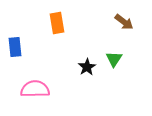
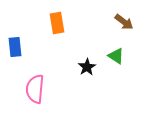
green triangle: moved 2 px right, 3 px up; rotated 30 degrees counterclockwise
pink semicircle: rotated 84 degrees counterclockwise
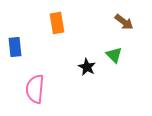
green triangle: moved 2 px left, 1 px up; rotated 12 degrees clockwise
black star: rotated 12 degrees counterclockwise
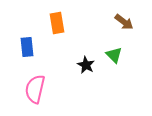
blue rectangle: moved 12 px right
black star: moved 1 px left, 2 px up
pink semicircle: rotated 8 degrees clockwise
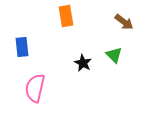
orange rectangle: moved 9 px right, 7 px up
blue rectangle: moved 5 px left
black star: moved 3 px left, 2 px up
pink semicircle: moved 1 px up
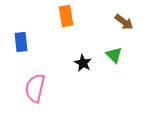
blue rectangle: moved 1 px left, 5 px up
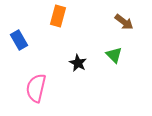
orange rectangle: moved 8 px left; rotated 25 degrees clockwise
blue rectangle: moved 2 px left, 2 px up; rotated 24 degrees counterclockwise
black star: moved 5 px left
pink semicircle: moved 1 px right
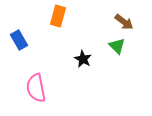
green triangle: moved 3 px right, 9 px up
black star: moved 5 px right, 4 px up
pink semicircle: rotated 24 degrees counterclockwise
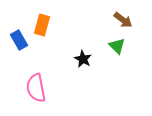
orange rectangle: moved 16 px left, 9 px down
brown arrow: moved 1 px left, 2 px up
